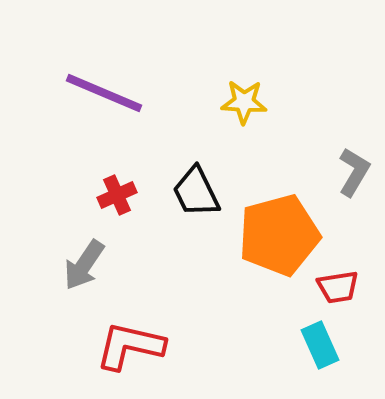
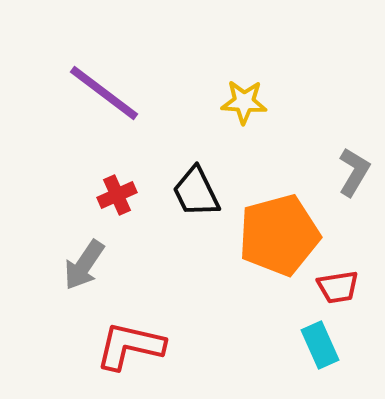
purple line: rotated 14 degrees clockwise
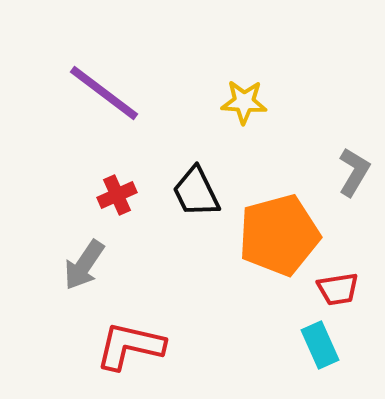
red trapezoid: moved 2 px down
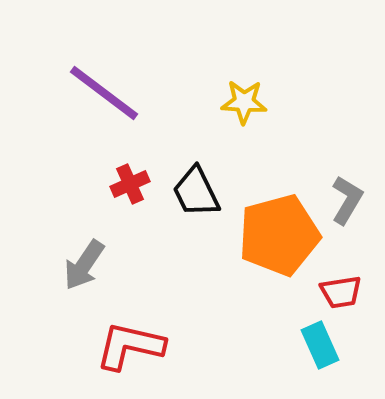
gray L-shape: moved 7 px left, 28 px down
red cross: moved 13 px right, 11 px up
red trapezoid: moved 3 px right, 3 px down
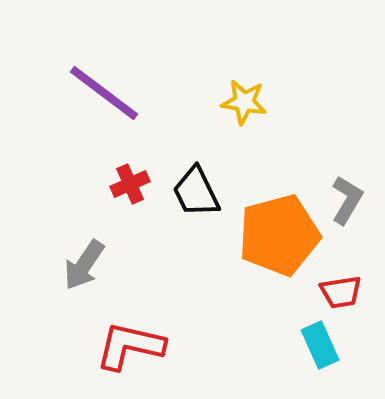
yellow star: rotated 6 degrees clockwise
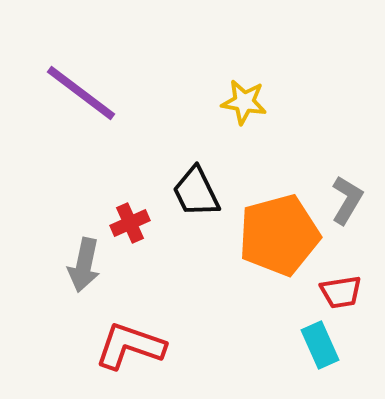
purple line: moved 23 px left
red cross: moved 39 px down
gray arrow: rotated 22 degrees counterclockwise
red L-shape: rotated 6 degrees clockwise
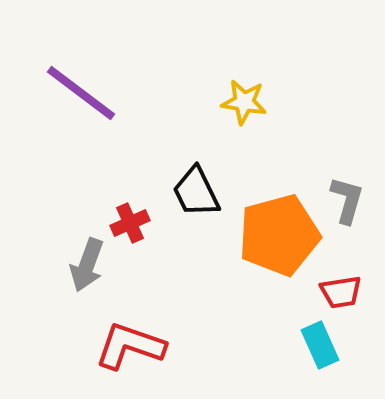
gray L-shape: rotated 15 degrees counterclockwise
gray arrow: moved 3 px right; rotated 8 degrees clockwise
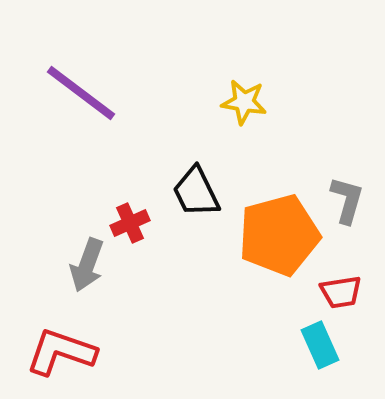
red L-shape: moved 69 px left, 6 px down
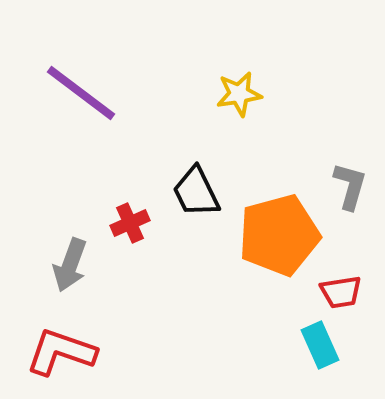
yellow star: moved 5 px left, 8 px up; rotated 18 degrees counterclockwise
gray L-shape: moved 3 px right, 14 px up
gray arrow: moved 17 px left
